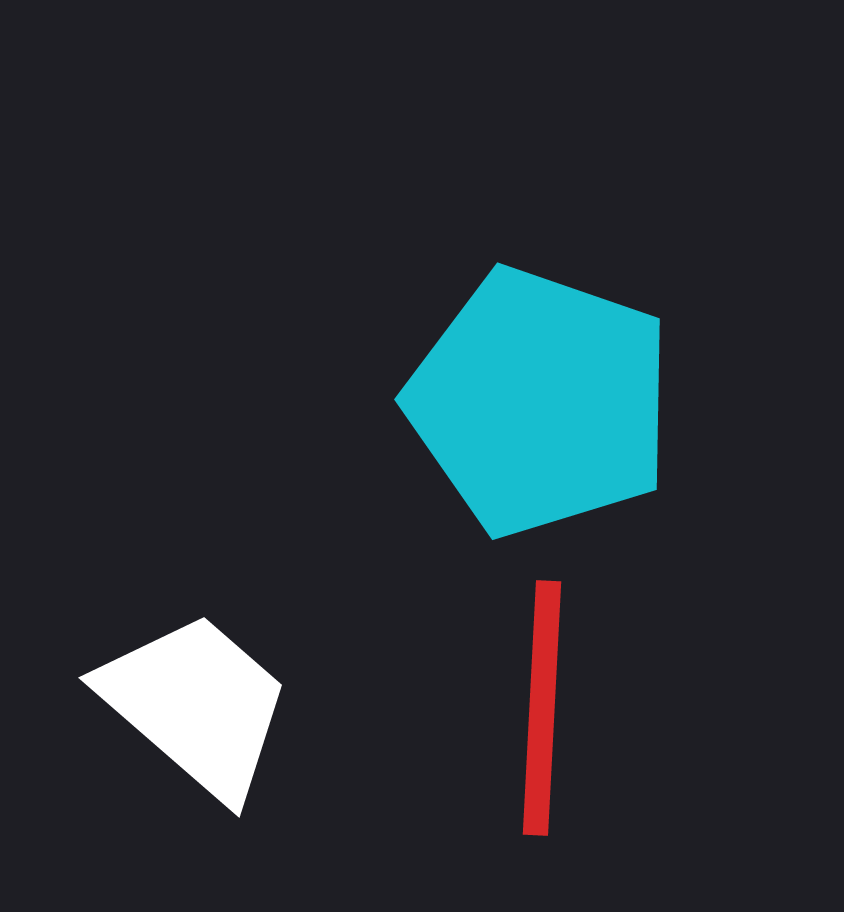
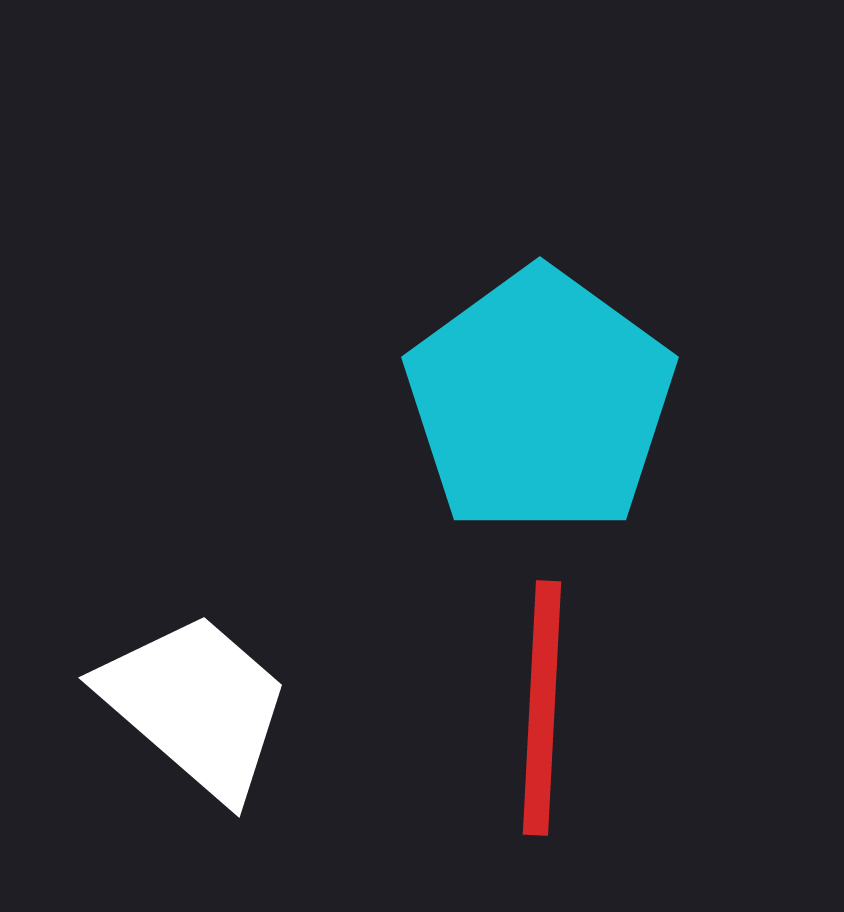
cyan pentagon: rotated 17 degrees clockwise
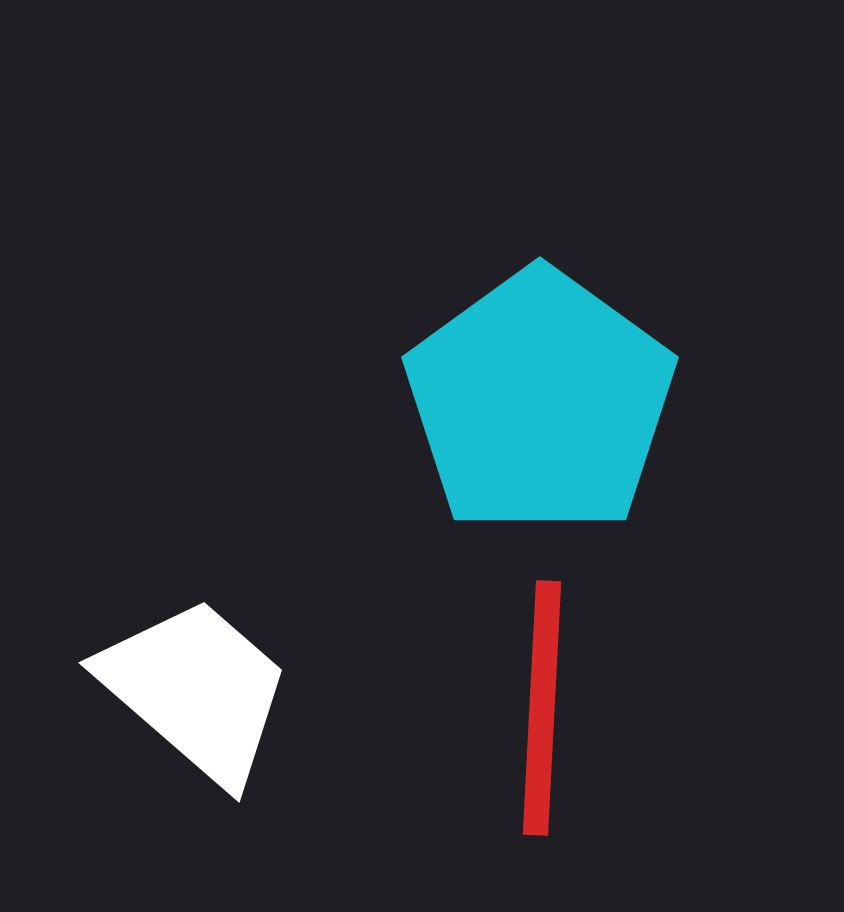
white trapezoid: moved 15 px up
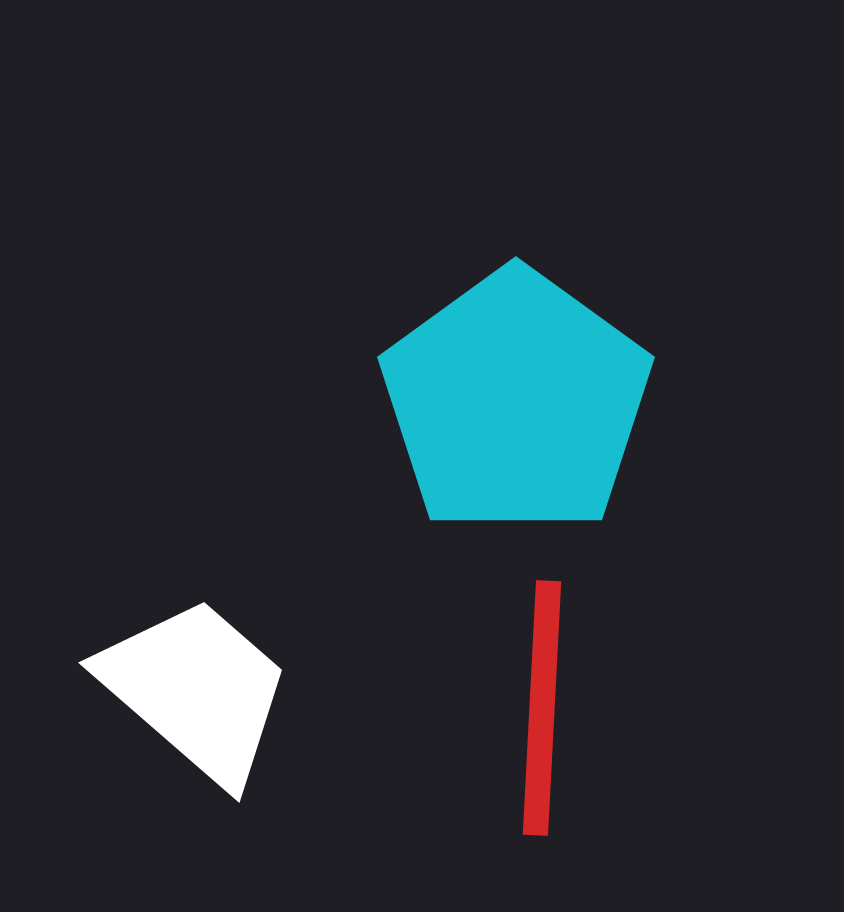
cyan pentagon: moved 24 px left
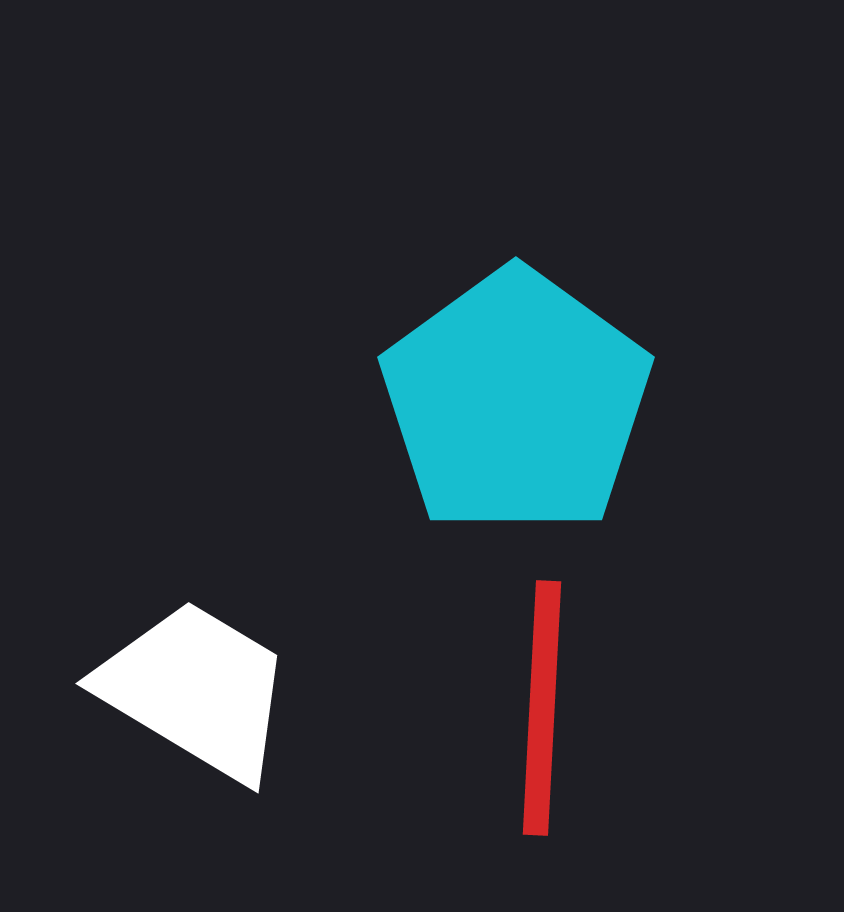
white trapezoid: rotated 10 degrees counterclockwise
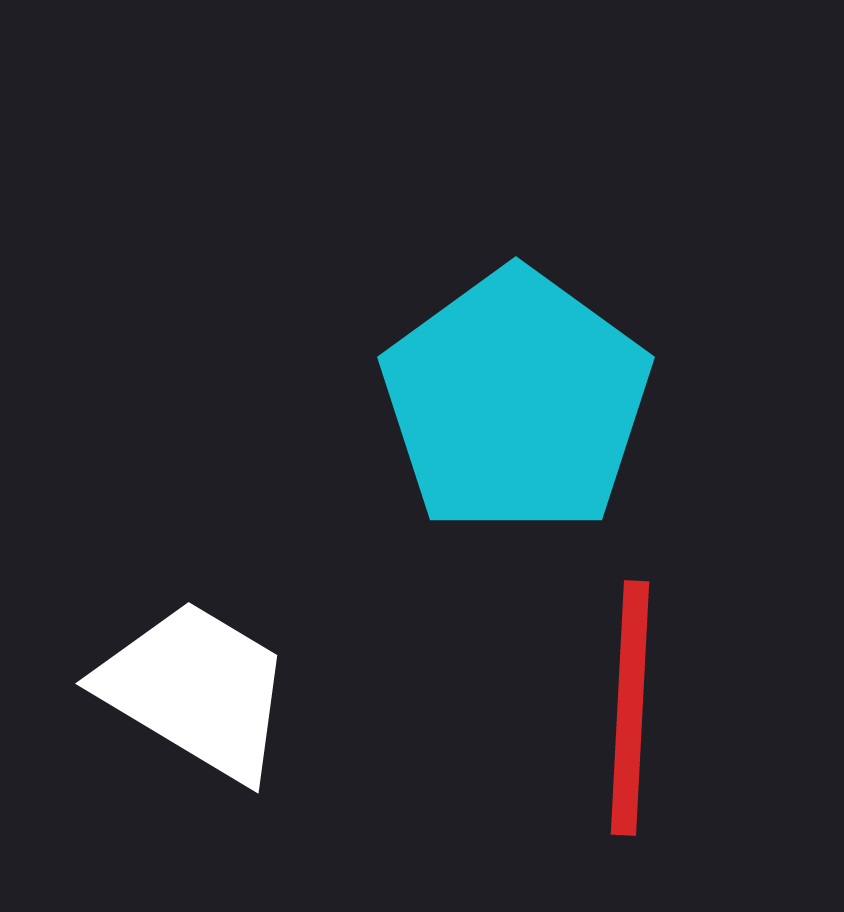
red line: moved 88 px right
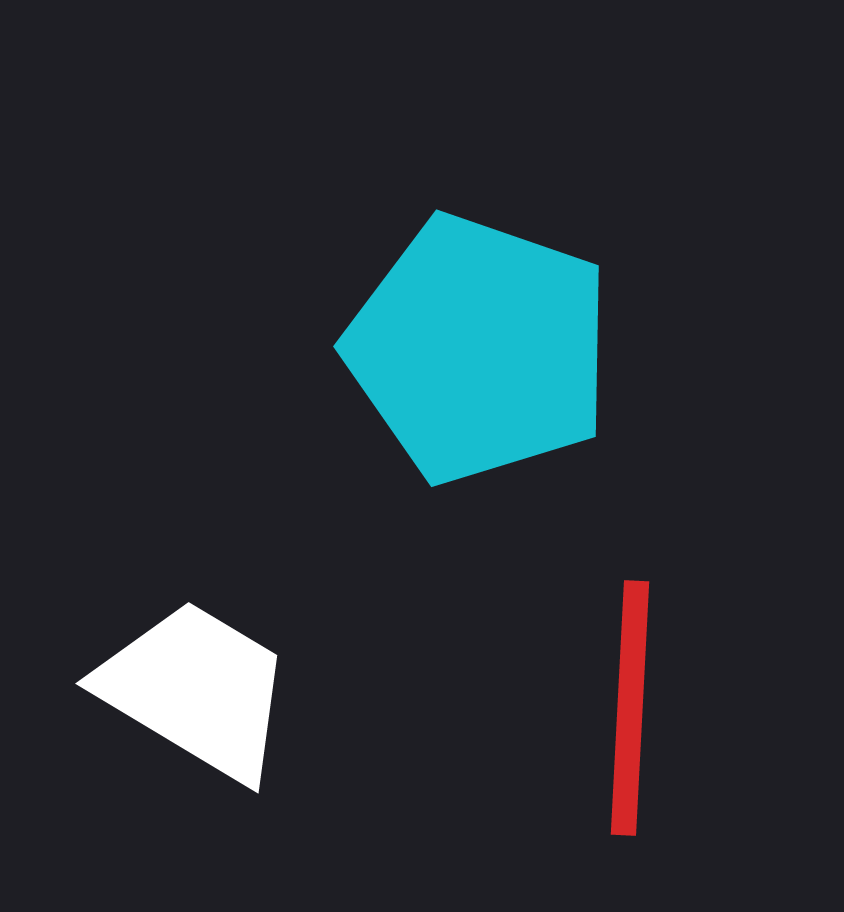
cyan pentagon: moved 37 px left, 53 px up; rotated 17 degrees counterclockwise
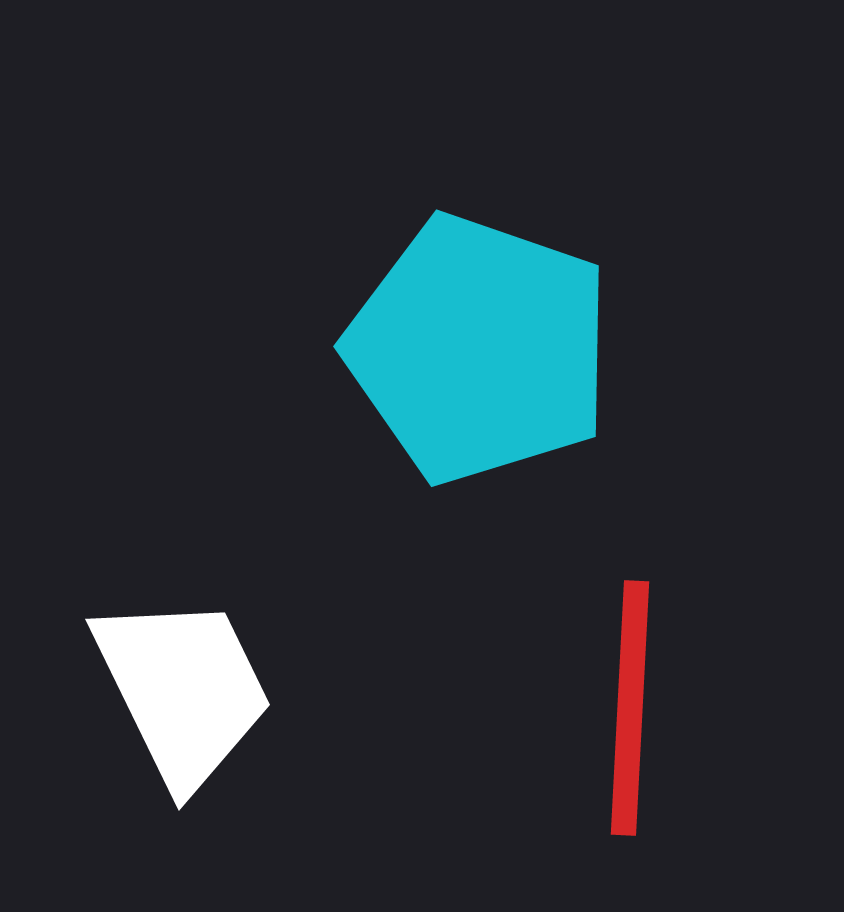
white trapezoid: moved 13 px left; rotated 33 degrees clockwise
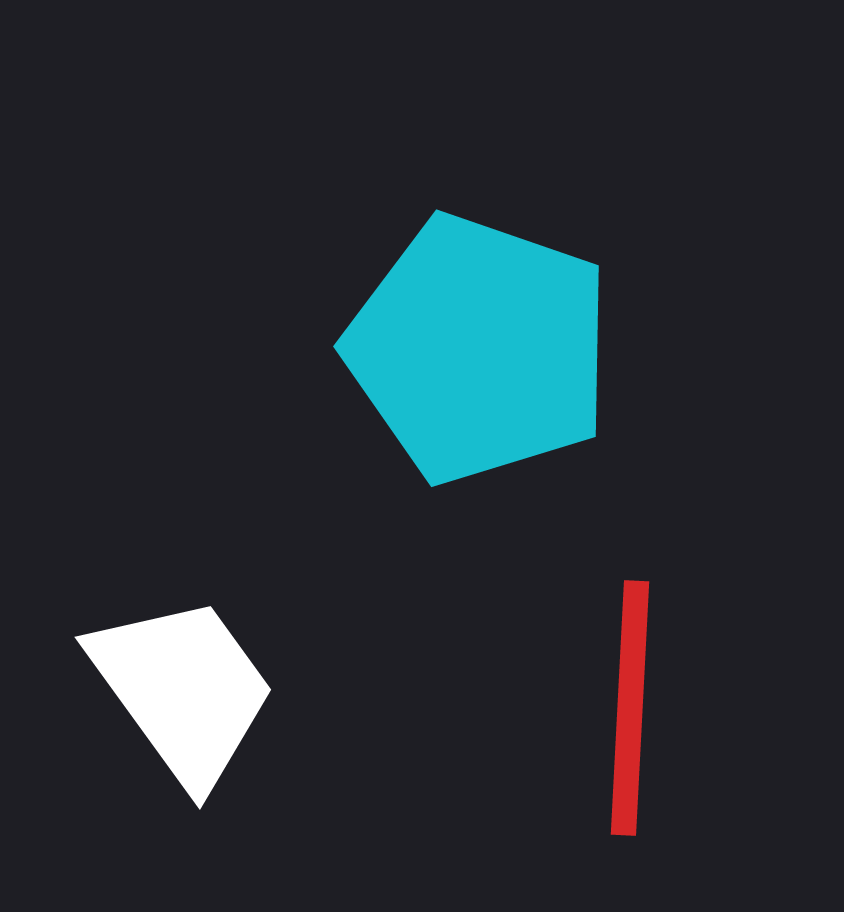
white trapezoid: rotated 10 degrees counterclockwise
